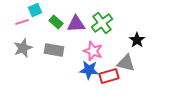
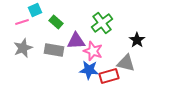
purple triangle: moved 17 px down
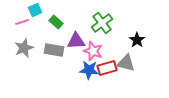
gray star: moved 1 px right
red rectangle: moved 2 px left, 8 px up
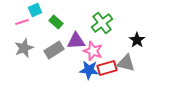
gray rectangle: rotated 42 degrees counterclockwise
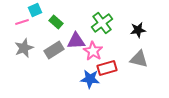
black star: moved 1 px right, 10 px up; rotated 28 degrees clockwise
pink star: rotated 12 degrees clockwise
gray triangle: moved 13 px right, 4 px up
blue star: moved 1 px right, 9 px down
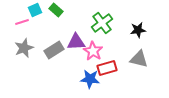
green rectangle: moved 12 px up
purple triangle: moved 1 px down
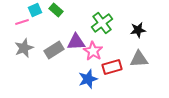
gray triangle: rotated 18 degrees counterclockwise
red rectangle: moved 5 px right, 1 px up
blue star: moved 2 px left; rotated 24 degrees counterclockwise
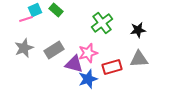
pink line: moved 4 px right, 3 px up
purple triangle: moved 2 px left, 22 px down; rotated 18 degrees clockwise
pink star: moved 5 px left, 2 px down; rotated 24 degrees clockwise
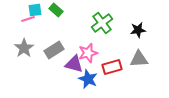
cyan square: rotated 16 degrees clockwise
pink line: moved 2 px right
gray star: rotated 12 degrees counterclockwise
blue star: rotated 30 degrees counterclockwise
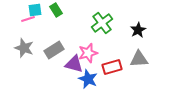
green rectangle: rotated 16 degrees clockwise
black star: rotated 21 degrees counterclockwise
gray star: rotated 18 degrees counterclockwise
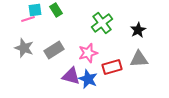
purple triangle: moved 3 px left, 12 px down
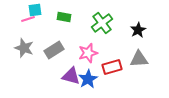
green rectangle: moved 8 px right, 7 px down; rotated 48 degrees counterclockwise
blue star: rotated 18 degrees clockwise
